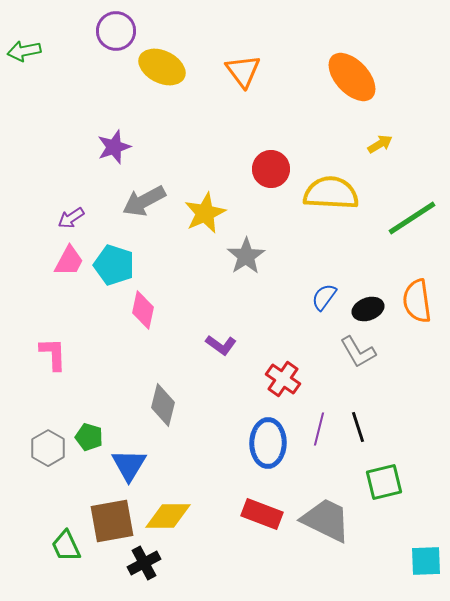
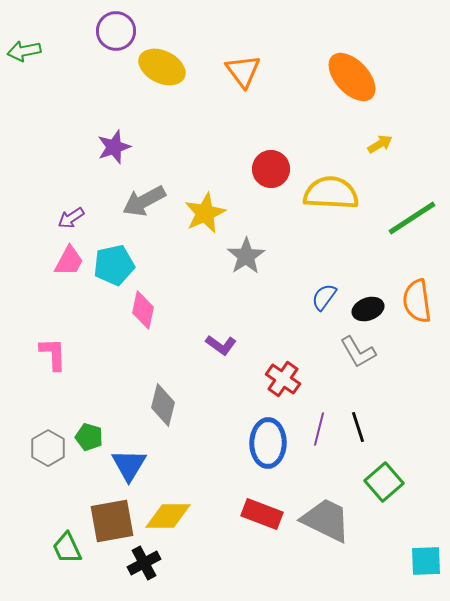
cyan pentagon: rotated 30 degrees counterclockwise
green square: rotated 27 degrees counterclockwise
green trapezoid: moved 1 px right, 2 px down
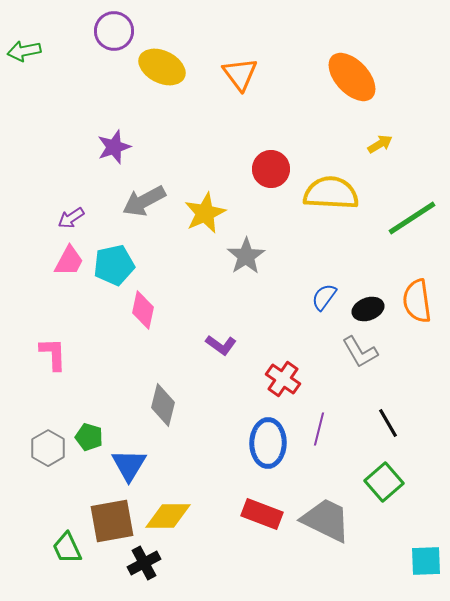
purple circle: moved 2 px left
orange triangle: moved 3 px left, 3 px down
gray L-shape: moved 2 px right
black line: moved 30 px right, 4 px up; rotated 12 degrees counterclockwise
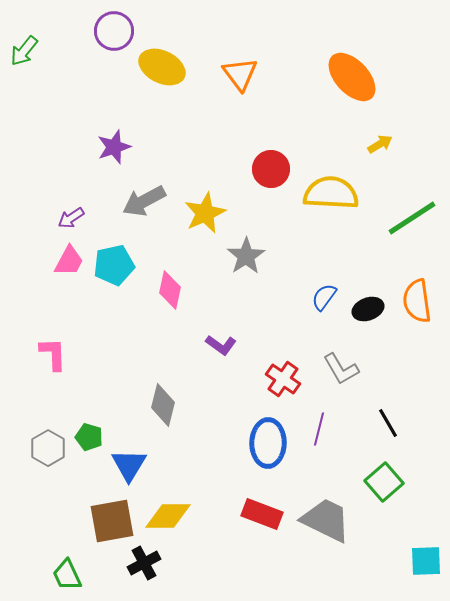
green arrow: rotated 40 degrees counterclockwise
pink diamond: moved 27 px right, 20 px up
gray L-shape: moved 19 px left, 17 px down
green trapezoid: moved 27 px down
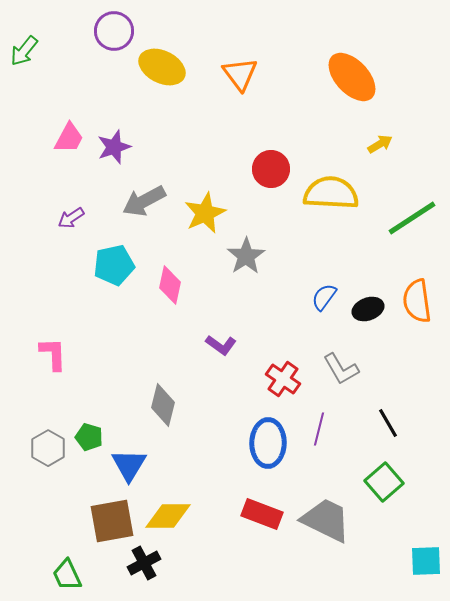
pink trapezoid: moved 123 px up
pink diamond: moved 5 px up
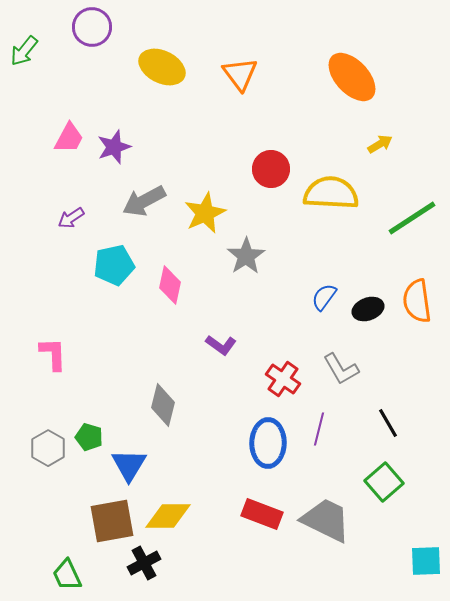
purple circle: moved 22 px left, 4 px up
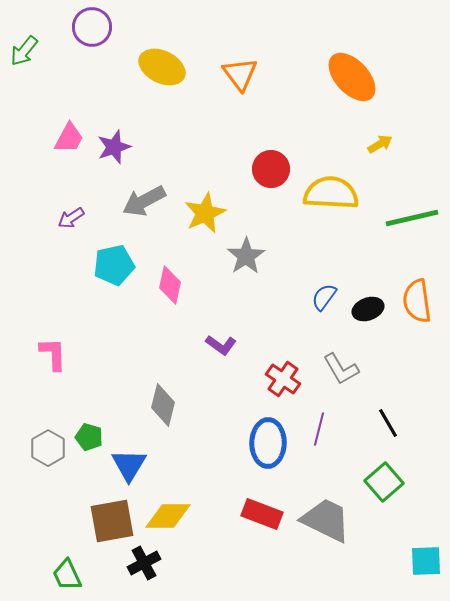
green line: rotated 20 degrees clockwise
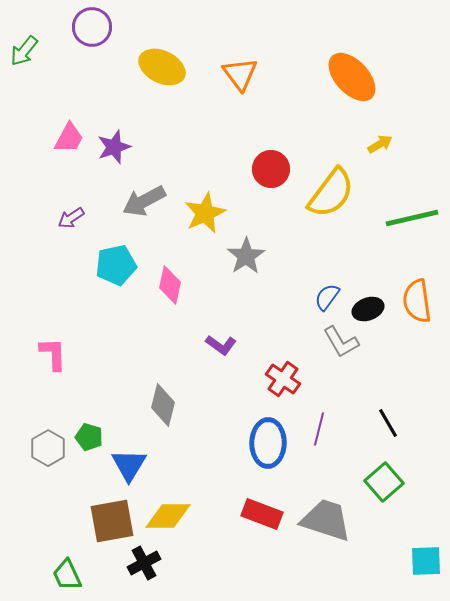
yellow semicircle: rotated 124 degrees clockwise
cyan pentagon: moved 2 px right
blue semicircle: moved 3 px right
gray L-shape: moved 27 px up
gray trapezoid: rotated 8 degrees counterclockwise
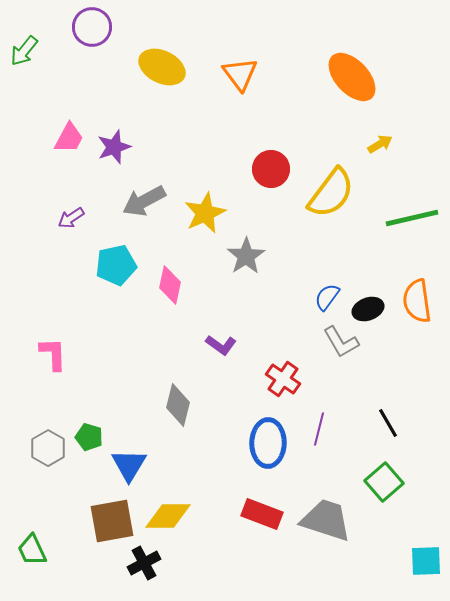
gray diamond: moved 15 px right
green trapezoid: moved 35 px left, 25 px up
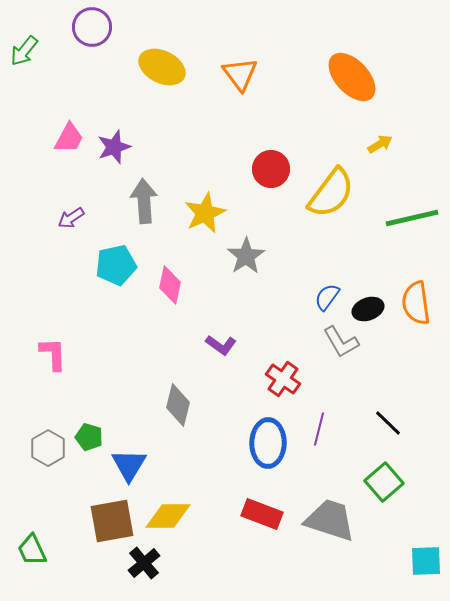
gray arrow: rotated 114 degrees clockwise
orange semicircle: moved 1 px left, 2 px down
black line: rotated 16 degrees counterclockwise
gray trapezoid: moved 4 px right
black cross: rotated 12 degrees counterclockwise
